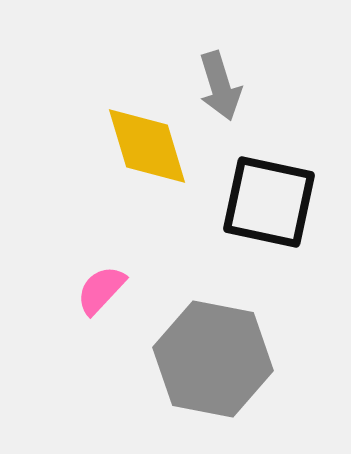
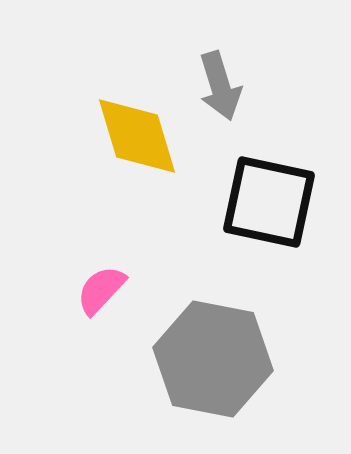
yellow diamond: moved 10 px left, 10 px up
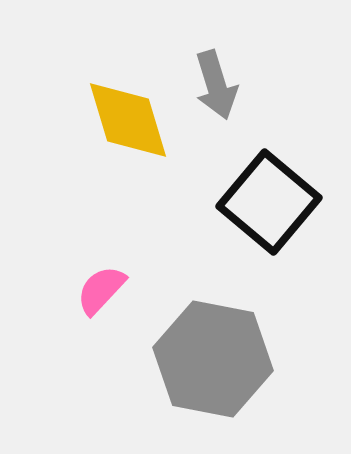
gray arrow: moved 4 px left, 1 px up
yellow diamond: moved 9 px left, 16 px up
black square: rotated 28 degrees clockwise
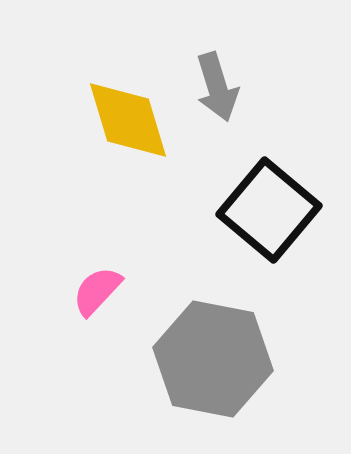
gray arrow: moved 1 px right, 2 px down
black square: moved 8 px down
pink semicircle: moved 4 px left, 1 px down
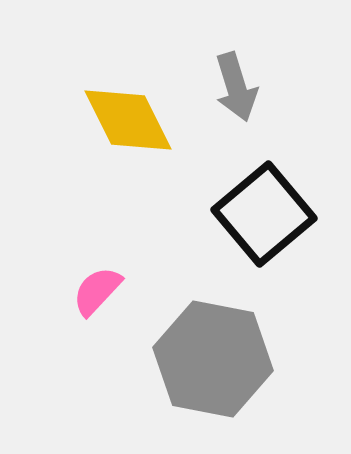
gray arrow: moved 19 px right
yellow diamond: rotated 10 degrees counterclockwise
black square: moved 5 px left, 4 px down; rotated 10 degrees clockwise
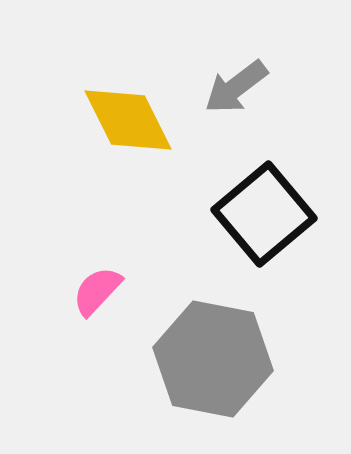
gray arrow: rotated 70 degrees clockwise
